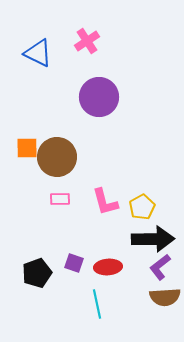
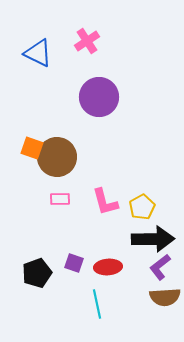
orange square: moved 5 px right; rotated 20 degrees clockwise
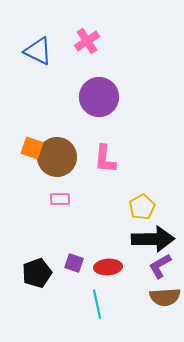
blue triangle: moved 2 px up
pink L-shape: moved 43 px up; rotated 20 degrees clockwise
purple L-shape: moved 1 px up; rotated 8 degrees clockwise
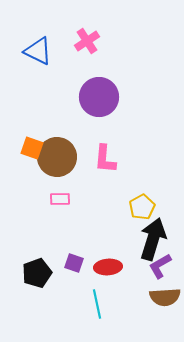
black arrow: rotated 72 degrees counterclockwise
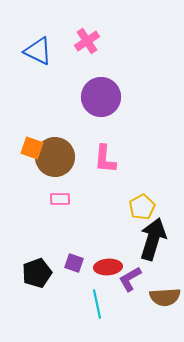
purple circle: moved 2 px right
brown circle: moved 2 px left
purple L-shape: moved 30 px left, 13 px down
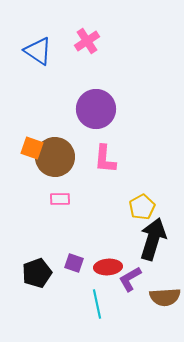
blue triangle: rotated 8 degrees clockwise
purple circle: moved 5 px left, 12 px down
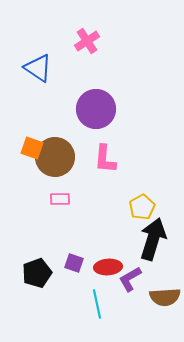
blue triangle: moved 17 px down
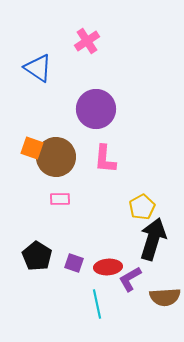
brown circle: moved 1 px right
black pentagon: moved 17 px up; rotated 20 degrees counterclockwise
